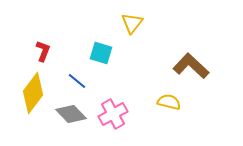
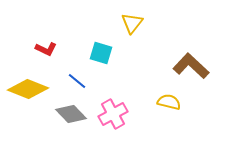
red L-shape: moved 3 px right, 2 px up; rotated 95 degrees clockwise
yellow diamond: moved 5 px left, 4 px up; rotated 75 degrees clockwise
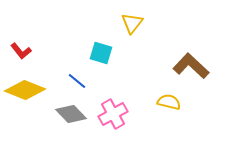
red L-shape: moved 25 px left, 2 px down; rotated 25 degrees clockwise
yellow diamond: moved 3 px left, 1 px down
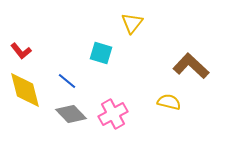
blue line: moved 10 px left
yellow diamond: rotated 54 degrees clockwise
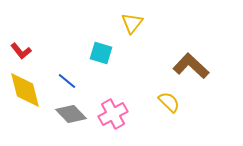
yellow semicircle: rotated 30 degrees clockwise
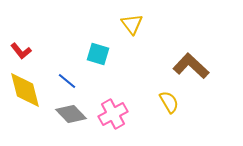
yellow triangle: moved 1 px down; rotated 15 degrees counterclockwise
cyan square: moved 3 px left, 1 px down
yellow semicircle: rotated 15 degrees clockwise
